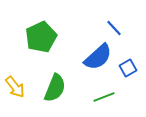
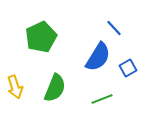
blue semicircle: rotated 16 degrees counterclockwise
yellow arrow: rotated 20 degrees clockwise
green line: moved 2 px left, 2 px down
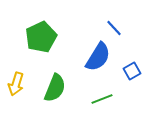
blue square: moved 4 px right, 3 px down
yellow arrow: moved 1 px right, 3 px up; rotated 35 degrees clockwise
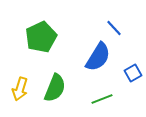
blue square: moved 1 px right, 2 px down
yellow arrow: moved 4 px right, 5 px down
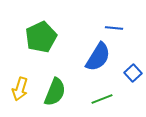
blue line: rotated 42 degrees counterclockwise
blue square: rotated 12 degrees counterclockwise
green semicircle: moved 4 px down
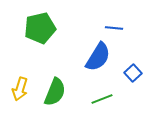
green pentagon: moved 1 px left, 9 px up; rotated 12 degrees clockwise
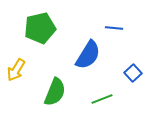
blue semicircle: moved 10 px left, 2 px up
yellow arrow: moved 4 px left, 19 px up; rotated 15 degrees clockwise
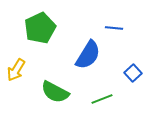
green pentagon: rotated 12 degrees counterclockwise
green semicircle: rotated 96 degrees clockwise
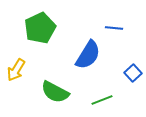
green line: moved 1 px down
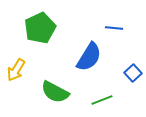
blue semicircle: moved 1 px right, 2 px down
